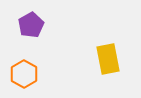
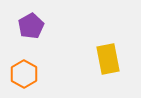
purple pentagon: moved 1 px down
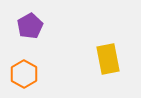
purple pentagon: moved 1 px left
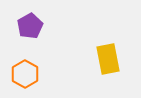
orange hexagon: moved 1 px right
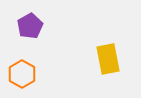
orange hexagon: moved 3 px left
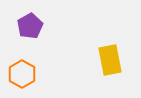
yellow rectangle: moved 2 px right, 1 px down
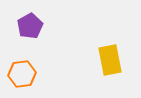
orange hexagon: rotated 24 degrees clockwise
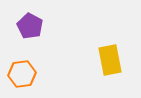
purple pentagon: rotated 15 degrees counterclockwise
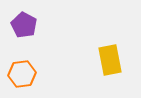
purple pentagon: moved 6 px left, 1 px up
